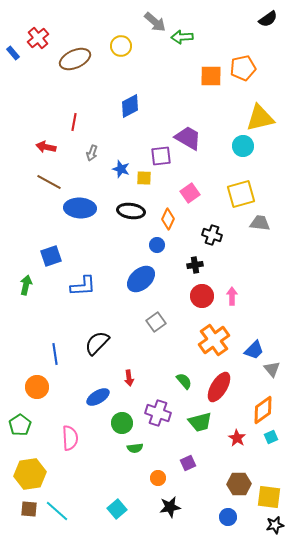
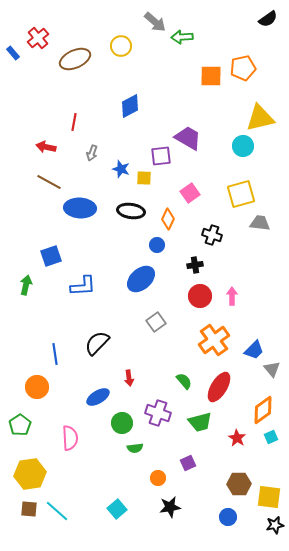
red circle at (202, 296): moved 2 px left
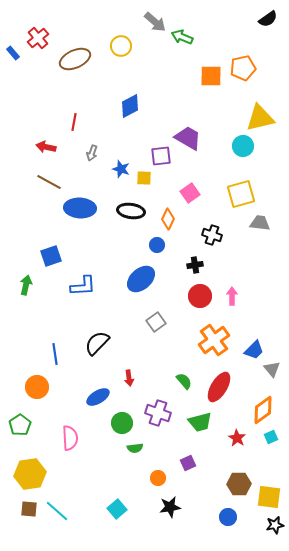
green arrow at (182, 37): rotated 25 degrees clockwise
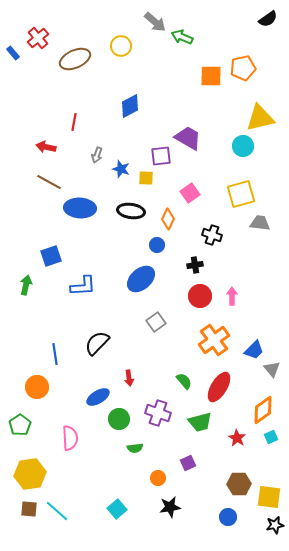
gray arrow at (92, 153): moved 5 px right, 2 px down
yellow square at (144, 178): moved 2 px right
green circle at (122, 423): moved 3 px left, 4 px up
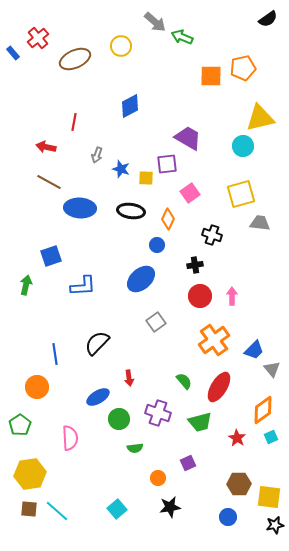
purple square at (161, 156): moved 6 px right, 8 px down
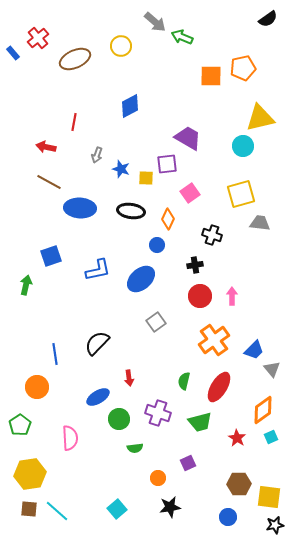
blue L-shape at (83, 286): moved 15 px right, 16 px up; rotated 8 degrees counterclockwise
green semicircle at (184, 381): rotated 126 degrees counterclockwise
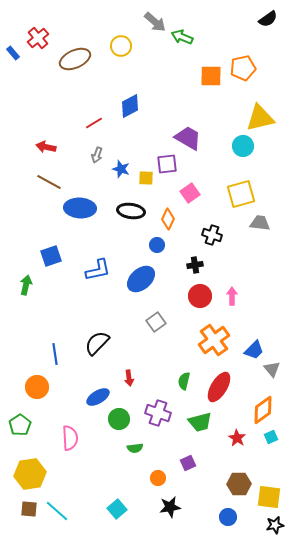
red line at (74, 122): moved 20 px right, 1 px down; rotated 48 degrees clockwise
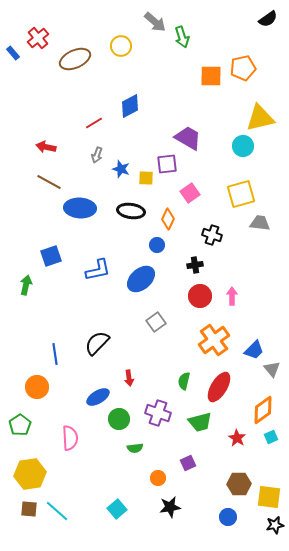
green arrow at (182, 37): rotated 130 degrees counterclockwise
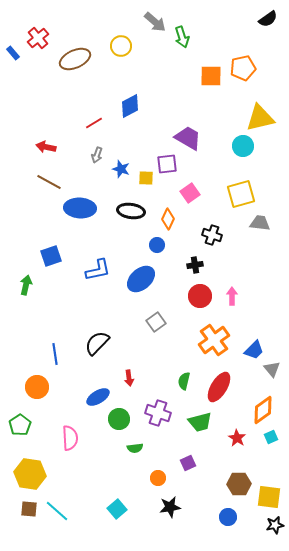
yellow hexagon at (30, 474): rotated 16 degrees clockwise
